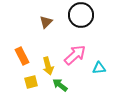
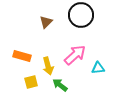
orange rectangle: rotated 48 degrees counterclockwise
cyan triangle: moved 1 px left
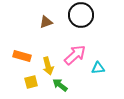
brown triangle: rotated 24 degrees clockwise
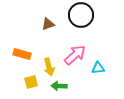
brown triangle: moved 2 px right, 2 px down
orange rectangle: moved 2 px up
yellow arrow: moved 1 px right, 1 px down
green arrow: moved 1 px left, 1 px down; rotated 35 degrees counterclockwise
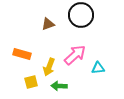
yellow arrow: rotated 36 degrees clockwise
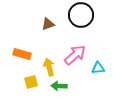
yellow arrow: rotated 144 degrees clockwise
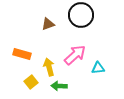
yellow square: rotated 24 degrees counterclockwise
